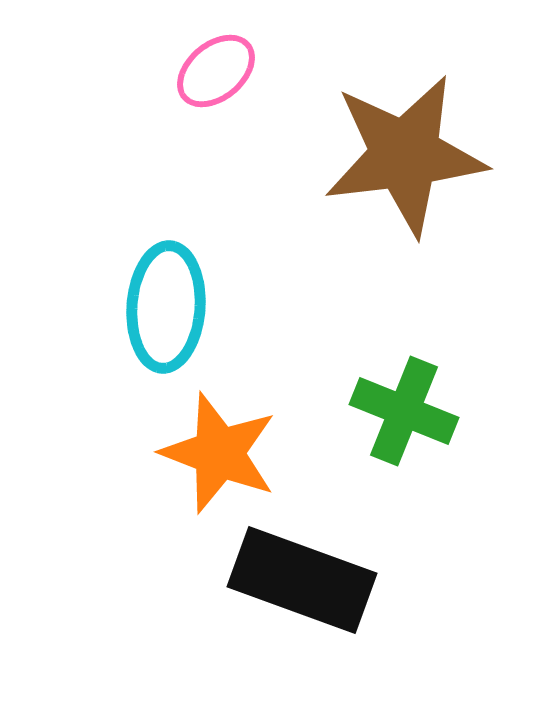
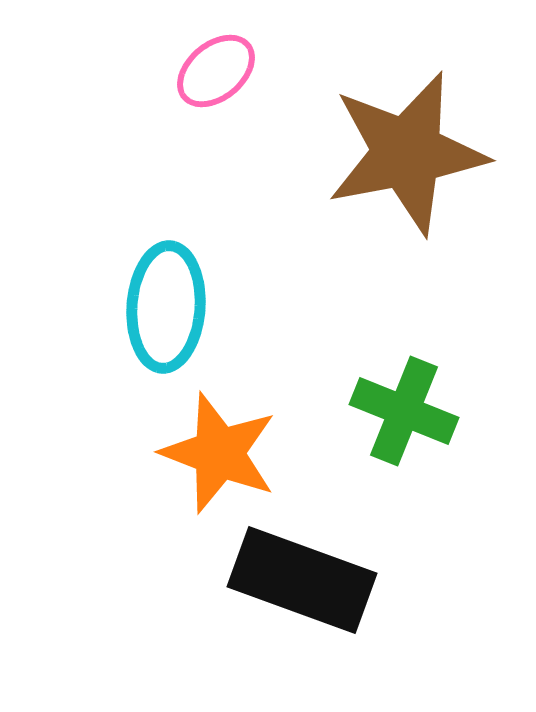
brown star: moved 2 px right, 2 px up; rotated 4 degrees counterclockwise
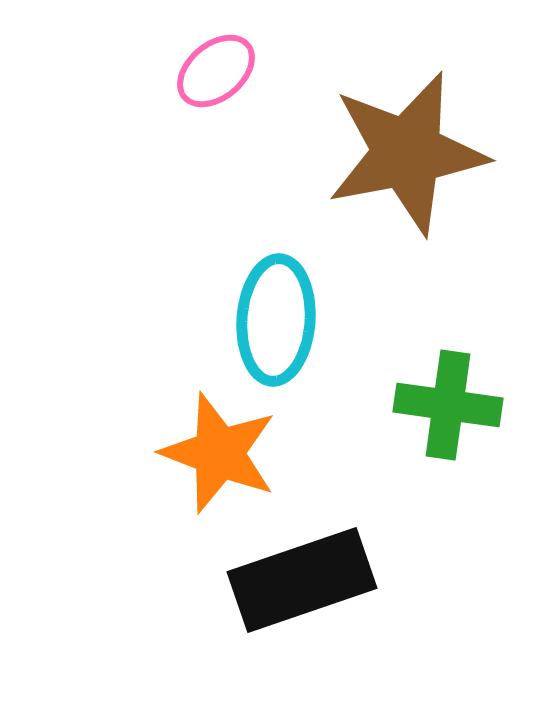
cyan ellipse: moved 110 px right, 13 px down
green cross: moved 44 px right, 6 px up; rotated 14 degrees counterclockwise
black rectangle: rotated 39 degrees counterclockwise
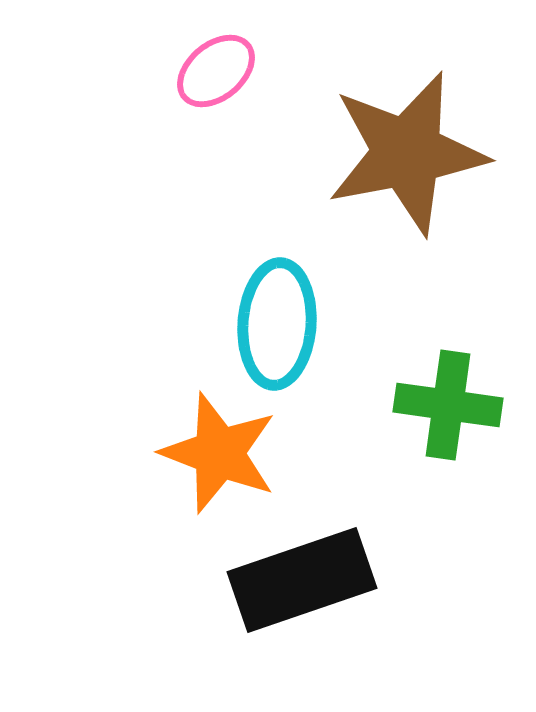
cyan ellipse: moved 1 px right, 4 px down
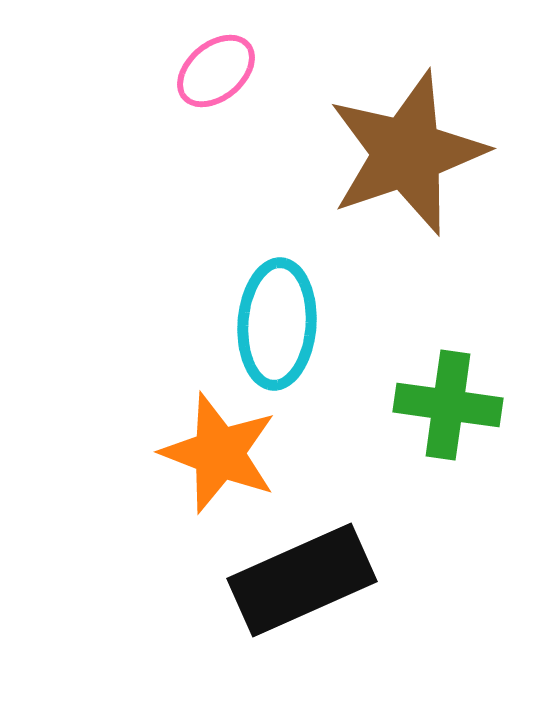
brown star: rotated 8 degrees counterclockwise
black rectangle: rotated 5 degrees counterclockwise
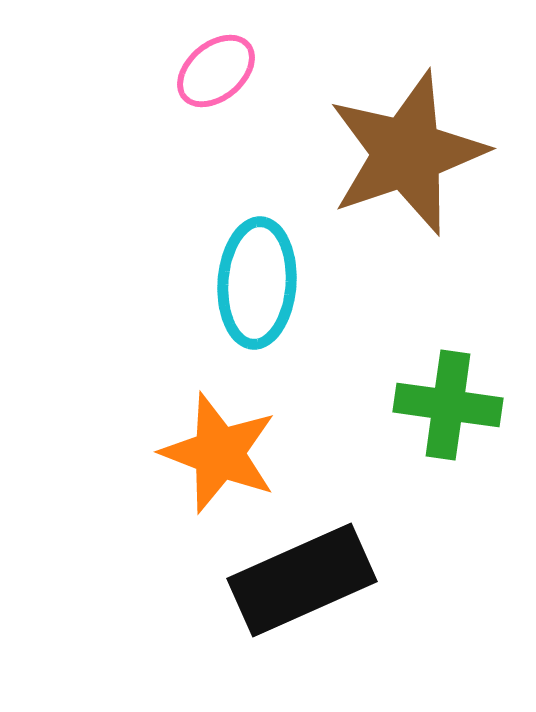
cyan ellipse: moved 20 px left, 41 px up
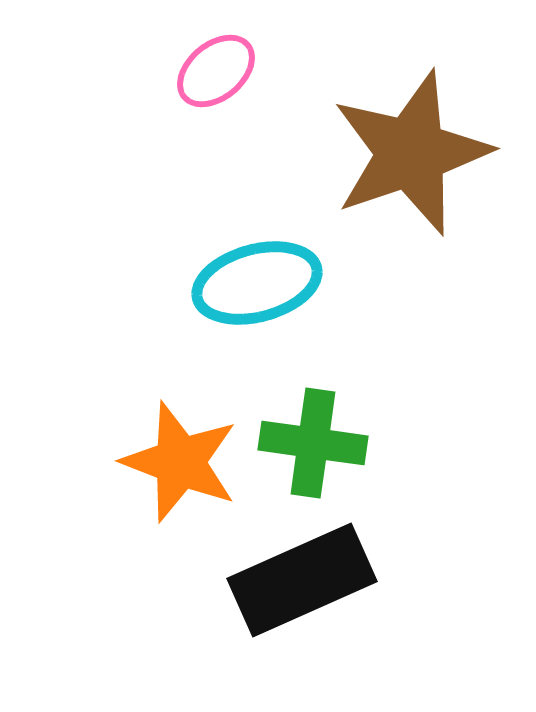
brown star: moved 4 px right
cyan ellipse: rotated 71 degrees clockwise
green cross: moved 135 px left, 38 px down
orange star: moved 39 px left, 9 px down
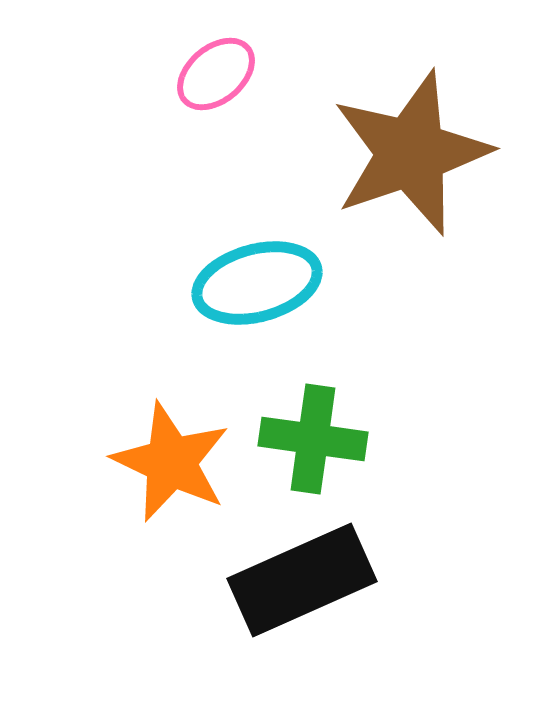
pink ellipse: moved 3 px down
green cross: moved 4 px up
orange star: moved 9 px left; rotated 4 degrees clockwise
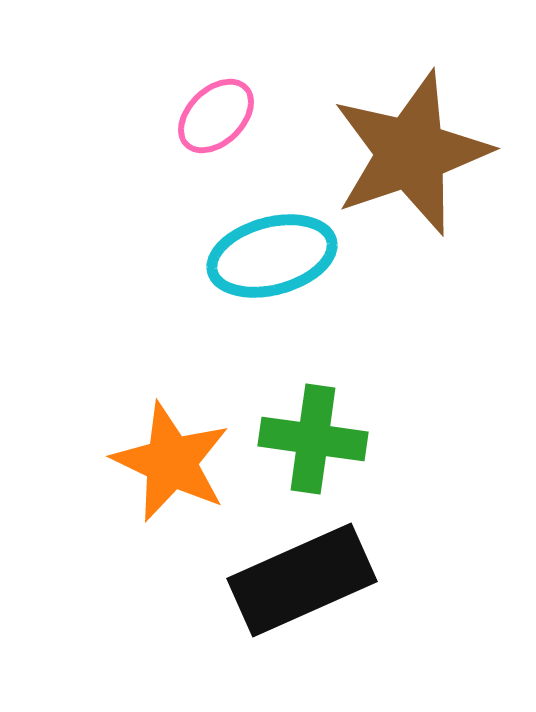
pink ellipse: moved 42 px down; rotated 4 degrees counterclockwise
cyan ellipse: moved 15 px right, 27 px up
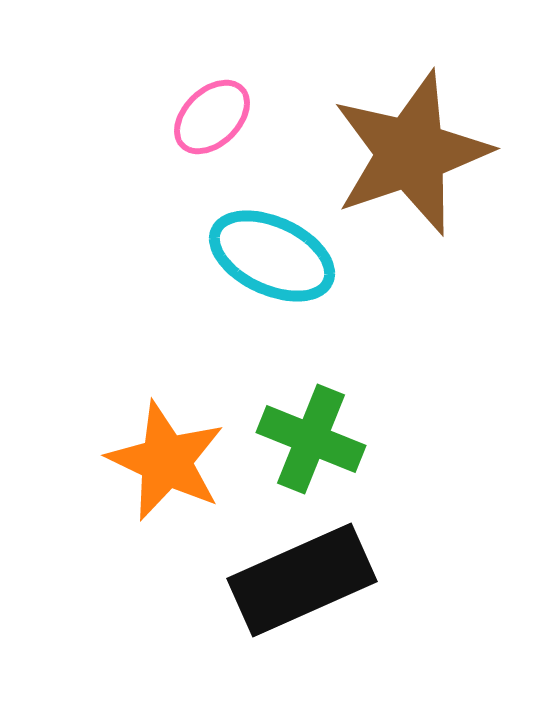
pink ellipse: moved 4 px left, 1 px down
cyan ellipse: rotated 40 degrees clockwise
green cross: moved 2 px left; rotated 14 degrees clockwise
orange star: moved 5 px left, 1 px up
